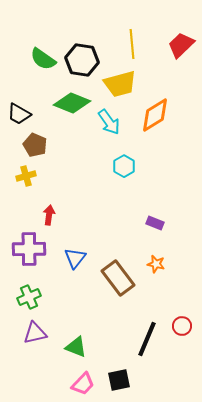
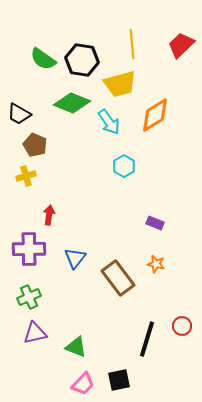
black line: rotated 6 degrees counterclockwise
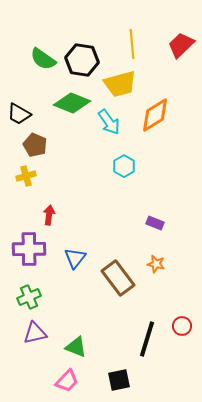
pink trapezoid: moved 16 px left, 3 px up
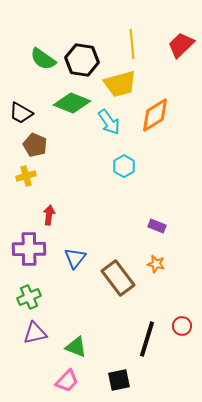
black trapezoid: moved 2 px right, 1 px up
purple rectangle: moved 2 px right, 3 px down
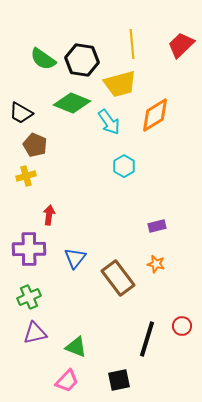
purple rectangle: rotated 36 degrees counterclockwise
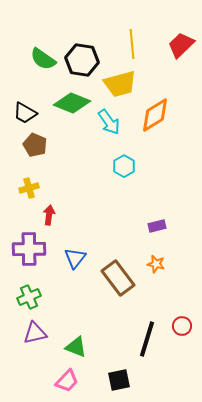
black trapezoid: moved 4 px right
yellow cross: moved 3 px right, 12 px down
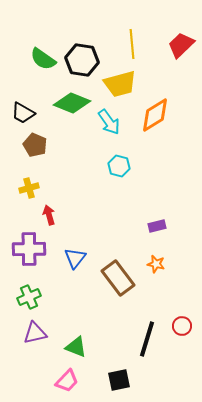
black trapezoid: moved 2 px left
cyan hexagon: moved 5 px left; rotated 15 degrees counterclockwise
red arrow: rotated 24 degrees counterclockwise
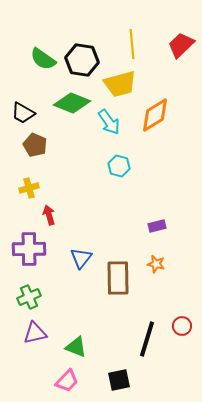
blue triangle: moved 6 px right
brown rectangle: rotated 36 degrees clockwise
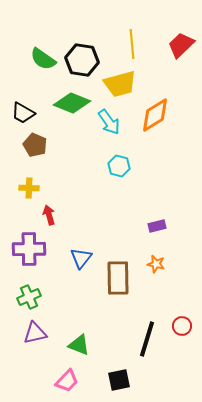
yellow cross: rotated 18 degrees clockwise
green triangle: moved 3 px right, 2 px up
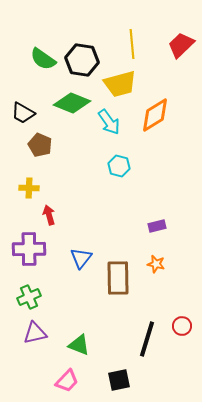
brown pentagon: moved 5 px right
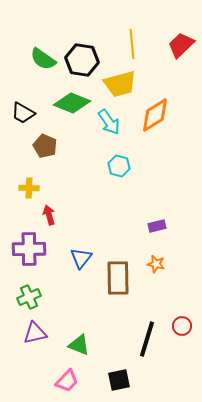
brown pentagon: moved 5 px right, 1 px down
